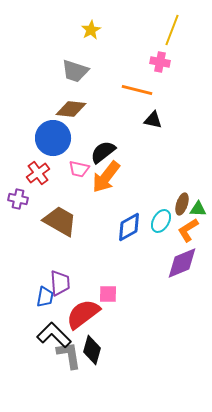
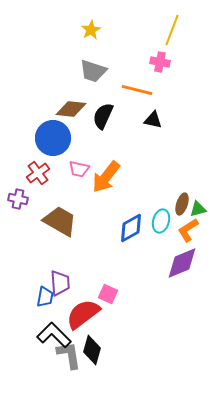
gray trapezoid: moved 18 px right
black semicircle: moved 36 px up; rotated 28 degrees counterclockwise
green triangle: rotated 18 degrees counterclockwise
cyan ellipse: rotated 15 degrees counterclockwise
blue diamond: moved 2 px right, 1 px down
pink square: rotated 24 degrees clockwise
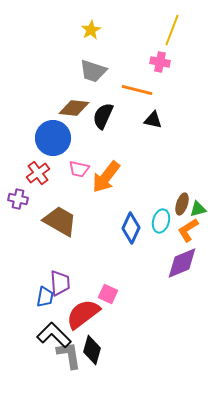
brown diamond: moved 3 px right, 1 px up
blue diamond: rotated 36 degrees counterclockwise
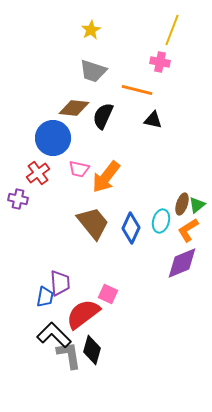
green triangle: moved 1 px left, 4 px up; rotated 24 degrees counterclockwise
brown trapezoid: moved 33 px right, 2 px down; rotated 21 degrees clockwise
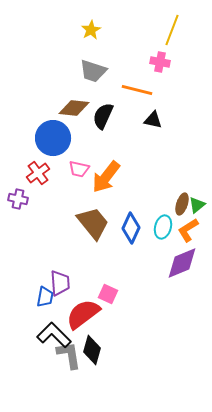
cyan ellipse: moved 2 px right, 6 px down
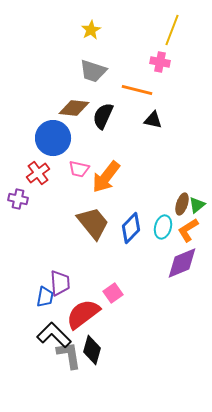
blue diamond: rotated 20 degrees clockwise
pink square: moved 5 px right, 1 px up; rotated 30 degrees clockwise
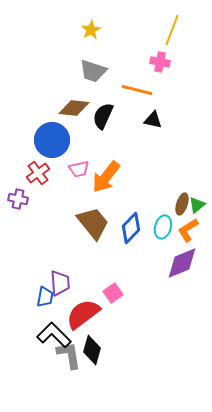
blue circle: moved 1 px left, 2 px down
pink trapezoid: rotated 25 degrees counterclockwise
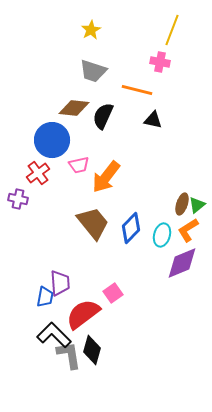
pink trapezoid: moved 4 px up
cyan ellipse: moved 1 px left, 8 px down
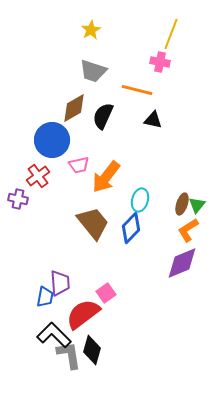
yellow line: moved 1 px left, 4 px down
brown diamond: rotated 36 degrees counterclockwise
red cross: moved 3 px down
green triangle: rotated 12 degrees counterclockwise
cyan ellipse: moved 22 px left, 35 px up
pink square: moved 7 px left
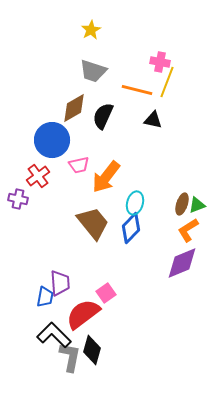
yellow line: moved 4 px left, 48 px down
cyan ellipse: moved 5 px left, 3 px down
green triangle: rotated 30 degrees clockwise
gray L-shape: moved 1 px right, 2 px down; rotated 20 degrees clockwise
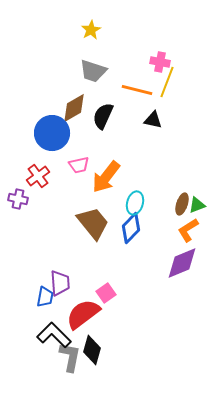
blue circle: moved 7 px up
